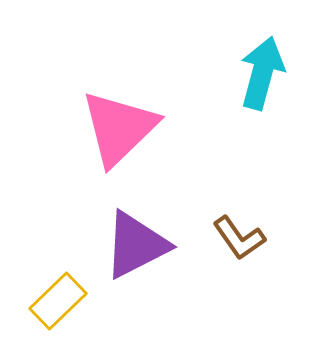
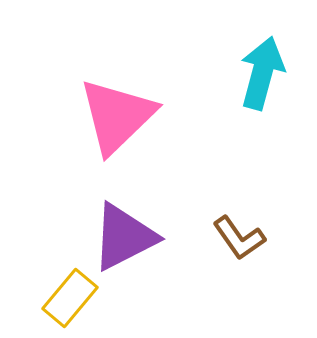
pink triangle: moved 2 px left, 12 px up
purple triangle: moved 12 px left, 8 px up
yellow rectangle: moved 12 px right, 3 px up; rotated 6 degrees counterclockwise
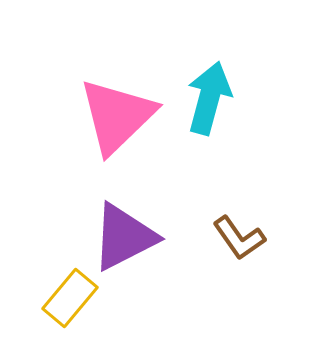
cyan arrow: moved 53 px left, 25 px down
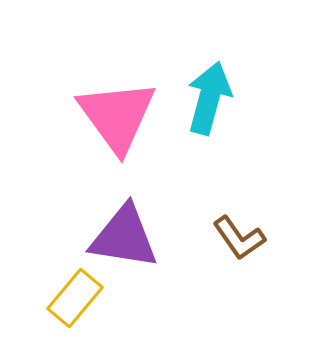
pink triangle: rotated 22 degrees counterclockwise
purple triangle: rotated 36 degrees clockwise
yellow rectangle: moved 5 px right
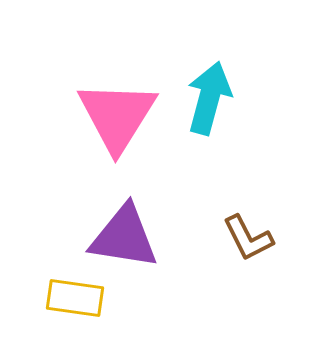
pink triangle: rotated 8 degrees clockwise
brown L-shape: moved 9 px right; rotated 8 degrees clockwise
yellow rectangle: rotated 58 degrees clockwise
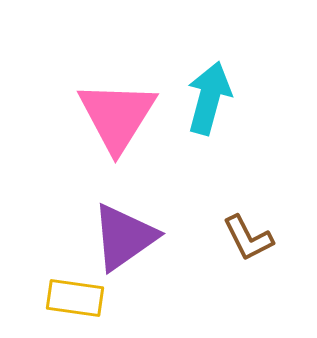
purple triangle: rotated 44 degrees counterclockwise
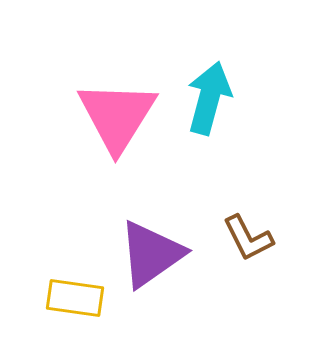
purple triangle: moved 27 px right, 17 px down
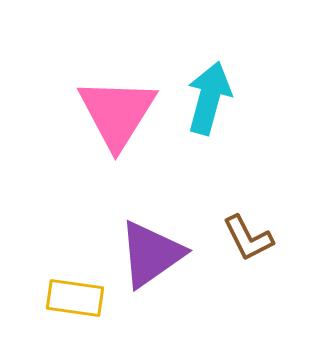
pink triangle: moved 3 px up
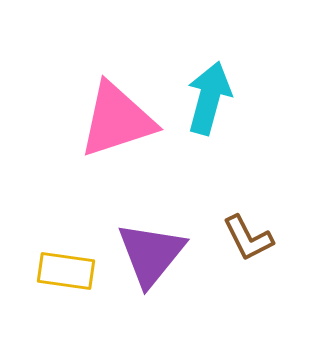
pink triangle: moved 7 px down; rotated 40 degrees clockwise
purple triangle: rotated 16 degrees counterclockwise
yellow rectangle: moved 9 px left, 27 px up
